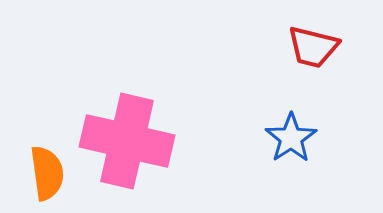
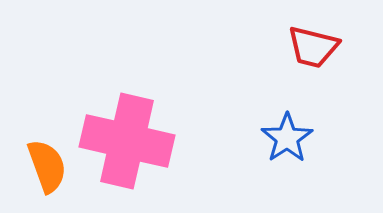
blue star: moved 4 px left
orange semicircle: moved 7 px up; rotated 12 degrees counterclockwise
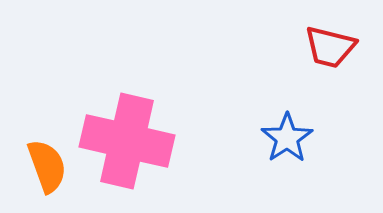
red trapezoid: moved 17 px right
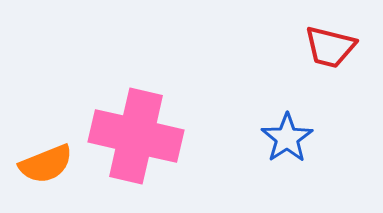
pink cross: moved 9 px right, 5 px up
orange semicircle: moved 1 px left, 2 px up; rotated 88 degrees clockwise
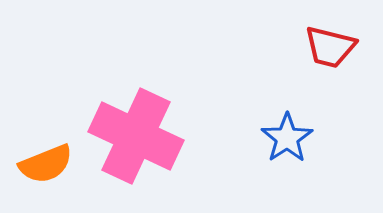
pink cross: rotated 12 degrees clockwise
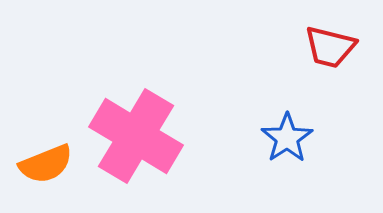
pink cross: rotated 6 degrees clockwise
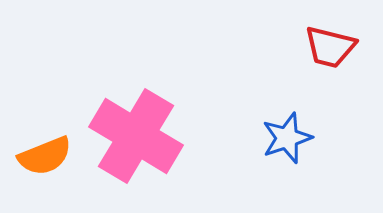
blue star: rotated 15 degrees clockwise
orange semicircle: moved 1 px left, 8 px up
